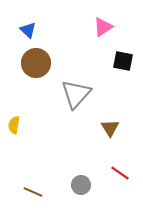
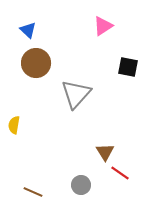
pink triangle: moved 1 px up
black square: moved 5 px right, 6 px down
brown triangle: moved 5 px left, 24 px down
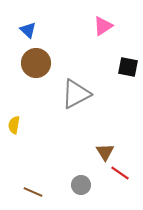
gray triangle: rotated 20 degrees clockwise
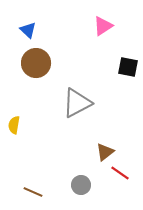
gray triangle: moved 1 px right, 9 px down
brown triangle: rotated 24 degrees clockwise
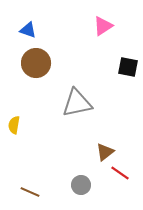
blue triangle: rotated 24 degrees counterclockwise
gray triangle: rotated 16 degrees clockwise
brown line: moved 3 px left
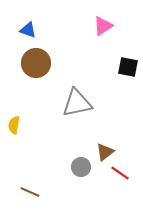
gray circle: moved 18 px up
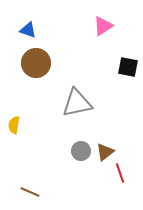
gray circle: moved 16 px up
red line: rotated 36 degrees clockwise
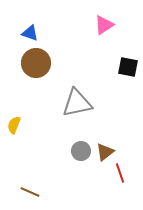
pink triangle: moved 1 px right, 1 px up
blue triangle: moved 2 px right, 3 px down
yellow semicircle: rotated 12 degrees clockwise
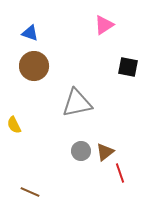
brown circle: moved 2 px left, 3 px down
yellow semicircle: rotated 48 degrees counterclockwise
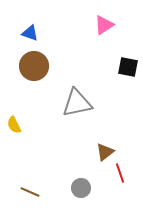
gray circle: moved 37 px down
